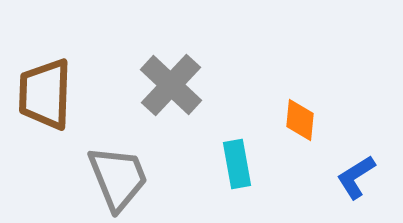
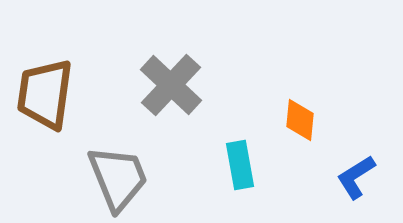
brown trapezoid: rotated 6 degrees clockwise
cyan rectangle: moved 3 px right, 1 px down
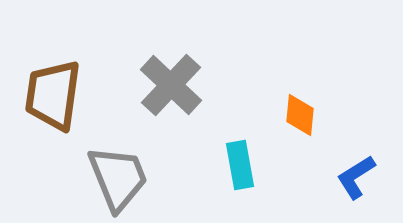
brown trapezoid: moved 8 px right, 1 px down
orange diamond: moved 5 px up
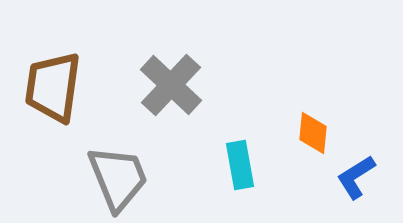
brown trapezoid: moved 8 px up
orange diamond: moved 13 px right, 18 px down
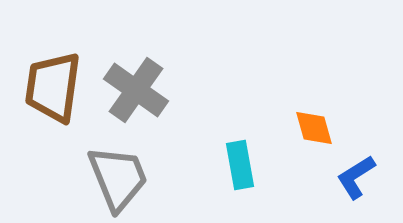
gray cross: moved 35 px left, 5 px down; rotated 8 degrees counterclockwise
orange diamond: moved 1 px right, 5 px up; rotated 21 degrees counterclockwise
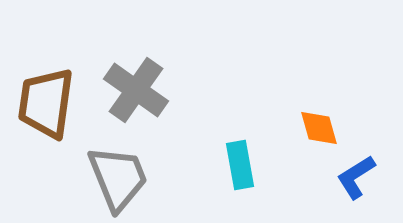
brown trapezoid: moved 7 px left, 16 px down
orange diamond: moved 5 px right
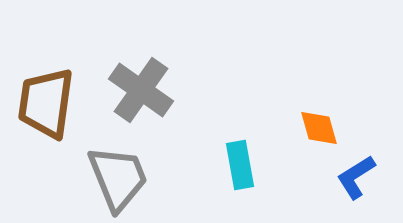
gray cross: moved 5 px right
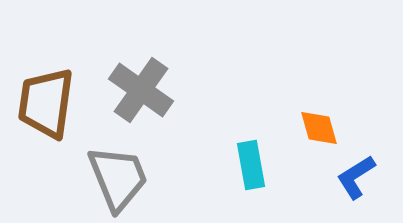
cyan rectangle: moved 11 px right
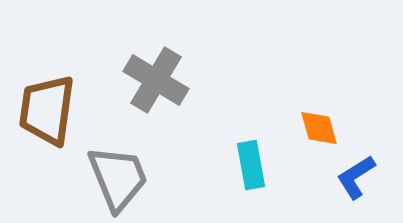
gray cross: moved 15 px right, 10 px up; rotated 4 degrees counterclockwise
brown trapezoid: moved 1 px right, 7 px down
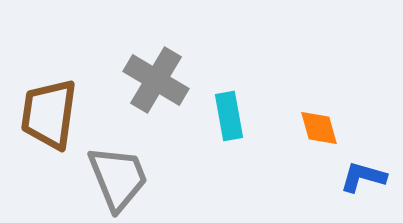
brown trapezoid: moved 2 px right, 4 px down
cyan rectangle: moved 22 px left, 49 px up
blue L-shape: moved 7 px right; rotated 48 degrees clockwise
